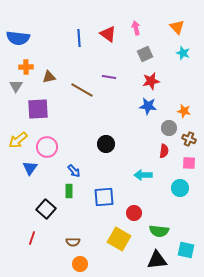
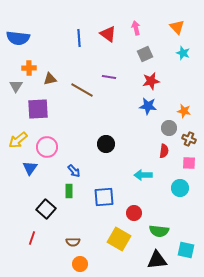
orange cross: moved 3 px right, 1 px down
brown triangle: moved 1 px right, 2 px down
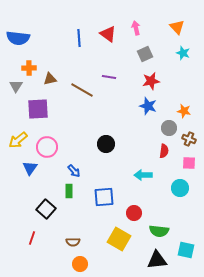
blue star: rotated 12 degrees clockwise
